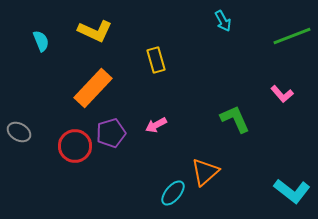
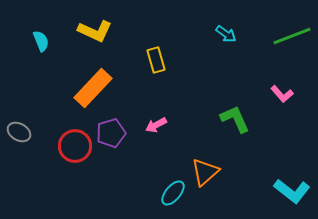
cyan arrow: moved 3 px right, 13 px down; rotated 25 degrees counterclockwise
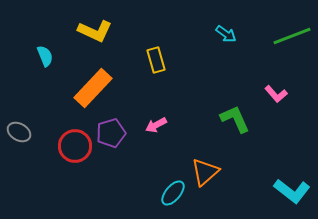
cyan semicircle: moved 4 px right, 15 px down
pink L-shape: moved 6 px left
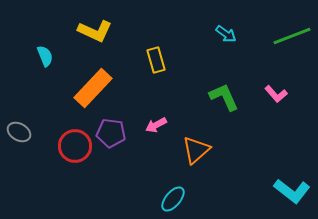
green L-shape: moved 11 px left, 22 px up
purple pentagon: rotated 24 degrees clockwise
orange triangle: moved 9 px left, 22 px up
cyan ellipse: moved 6 px down
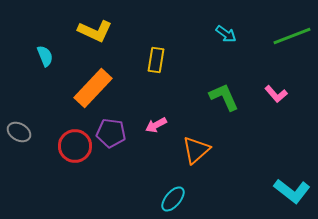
yellow rectangle: rotated 25 degrees clockwise
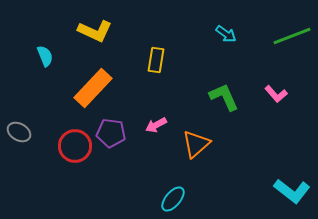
orange triangle: moved 6 px up
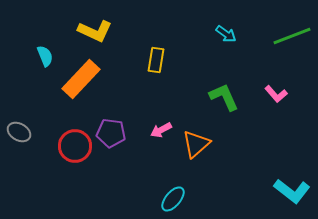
orange rectangle: moved 12 px left, 9 px up
pink arrow: moved 5 px right, 5 px down
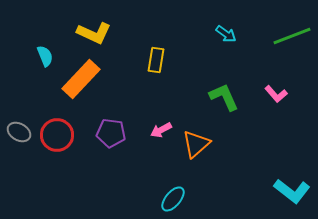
yellow L-shape: moved 1 px left, 2 px down
red circle: moved 18 px left, 11 px up
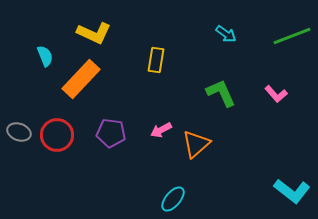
green L-shape: moved 3 px left, 4 px up
gray ellipse: rotated 10 degrees counterclockwise
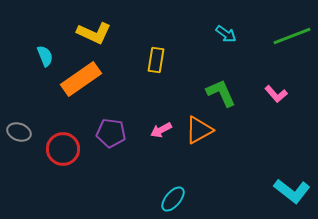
orange rectangle: rotated 12 degrees clockwise
red circle: moved 6 px right, 14 px down
orange triangle: moved 3 px right, 14 px up; rotated 12 degrees clockwise
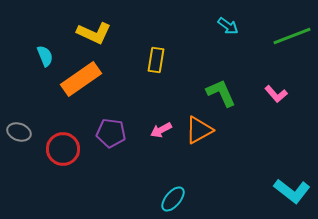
cyan arrow: moved 2 px right, 8 px up
